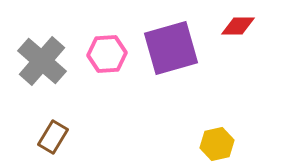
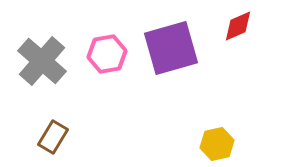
red diamond: rotated 24 degrees counterclockwise
pink hexagon: rotated 6 degrees counterclockwise
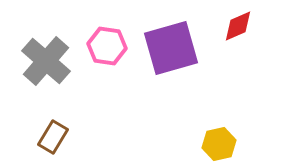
pink hexagon: moved 8 px up; rotated 18 degrees clockwise
gray cross: moved 4 px right
yellow hexagon: moved 2 px right
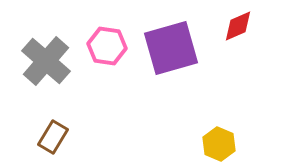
yellow hexagon: rotated 24 degrees counterclockwise
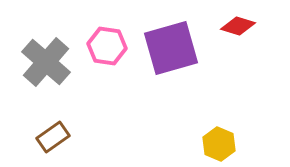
red diamond: rotated 40 degrees clockwise
gray cross: moved 1 px down
brown rectangle: rotated 24 degrees clockwise
